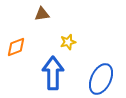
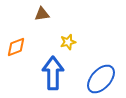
blue ellipse: rotated 16 degrees clockwise
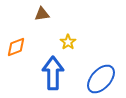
yellow star: rotated 21 degrees counterclockwise
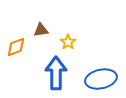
brown triangle: moved 1 px left, 16 px down
blue arrow: moved 3 px right
blue ellipse: rotated 36 degrees clockwise
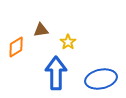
orange diamond: rotated 10 degrees counterclockwise
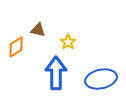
brown triangle: moved 3 px left; rotated 21 degrees clockwise
